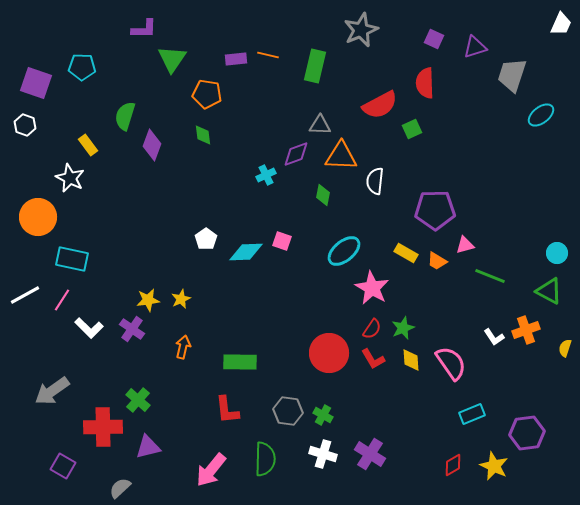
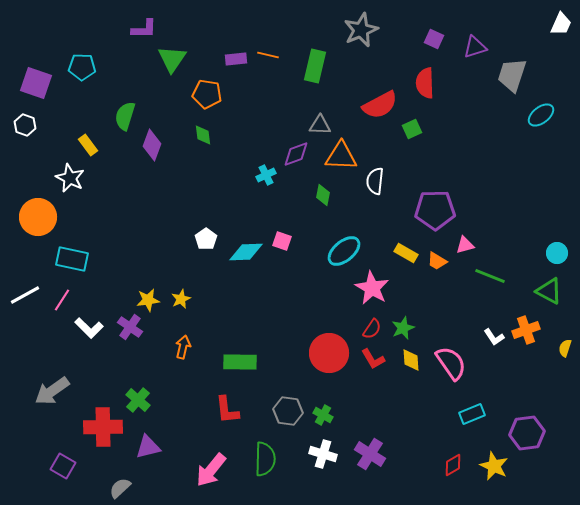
purple cross at (132, 329): moved 2 px left, 2 px up
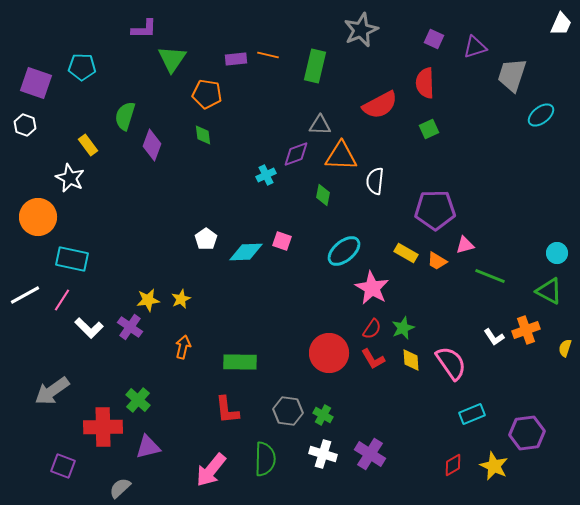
green square at (412, 129): moved 17 px right
purple square at (63, 466): rotated 10 degrees counterclockwise
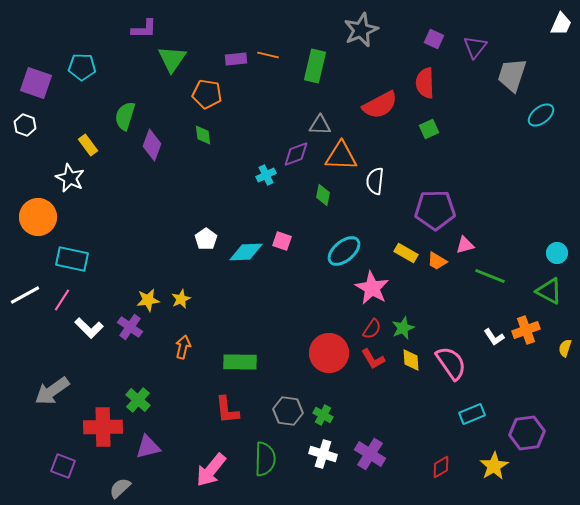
purple triangle at (475, 47): rotated 35 degrees counterclockwise
red diamond at (453, 465): moved 12 px left, 2 px down
yellow star at (494, 466): rotated 16 degrees clockwise
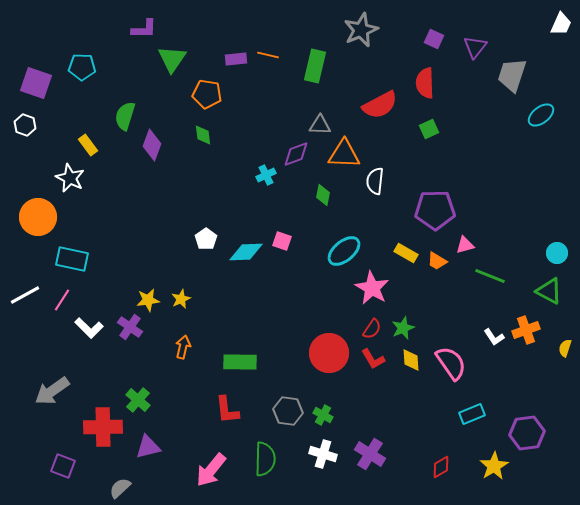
orange triangle at (341, 156): moved 3 px right, 2 px up
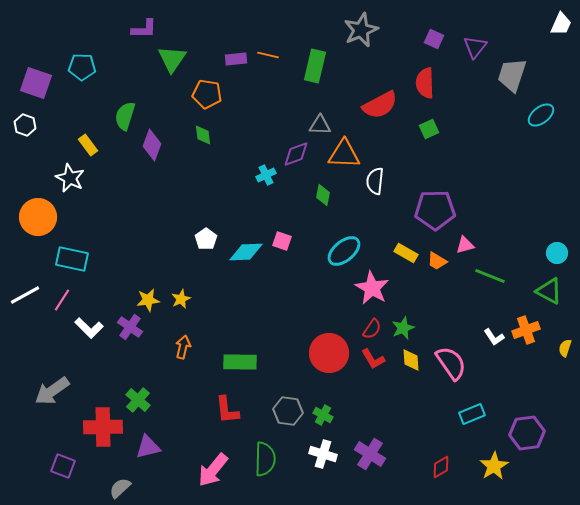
pink arrow at (211, 470): moved 2 px right
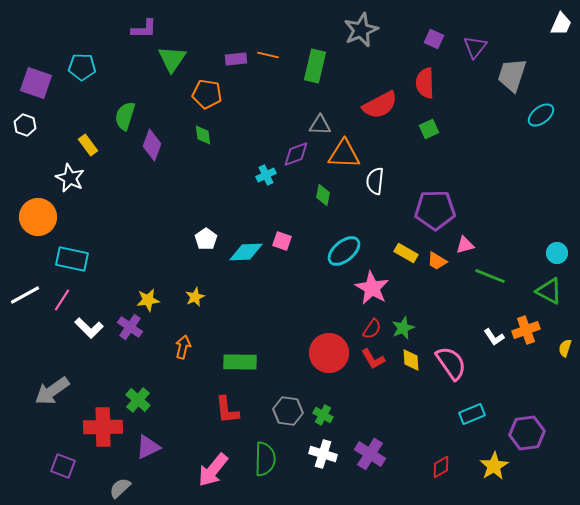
yellow star at (181, 299): moved 14 px right, 2 px up
purple triangle at (148, 447): rotated 12 degrees counterclockwise
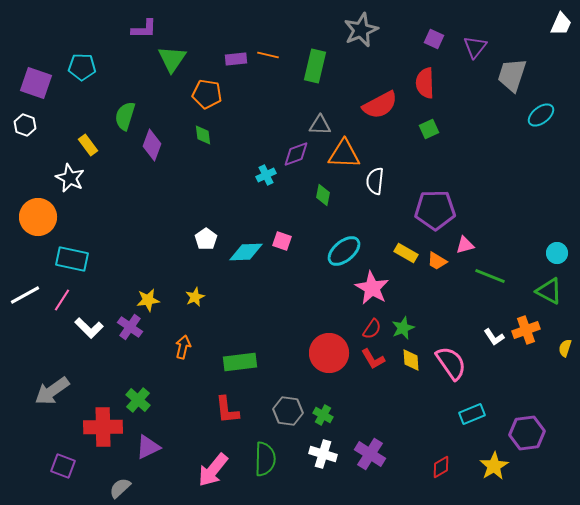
green rectangle at (240, 362): rotated 8 degrees counterclockwise
